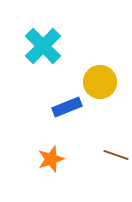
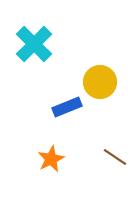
cyan cross: moved 9 px left, 2 px up
brown line: moved 1 px left, 2 px down; rotated 15 degrees clockwise
orange star: rotated 8 degrees counterclockwise
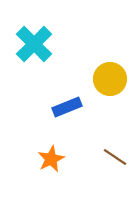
yellow circle: moved 10 px right, 3 px up
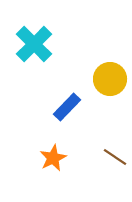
blue rectangle: rotated 24 degrees counterclockwise
orange star: moved 2 px right, 1 px up
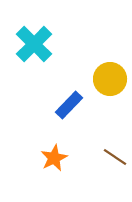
blue rectangle: moved 2 px right, 2 px up
orange star: moved 1 px right
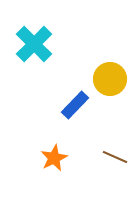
blue rectangle: moved 6 px right
brown line: rotated 10 degrees counterclockwise
